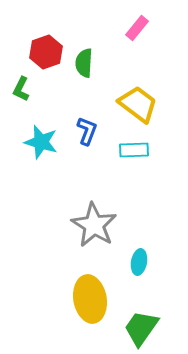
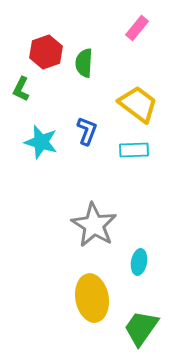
yellow ellipse: moved 2 px right, 1 px up
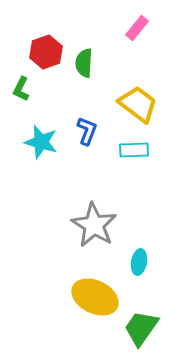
yellow ellipse: moved 3 px right, 1 px up; rotated 54 degrees counterclockwise
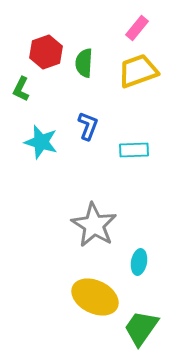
yellow trapezoid: moved 33 px up; rotated 57 degrees counterclockwise
blue L-shape: moved 1 px right, 5 px up
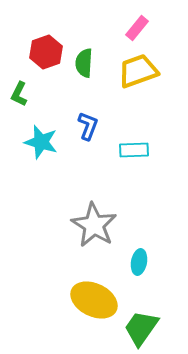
green L-shape: moved 2 px left, 5 px down
yellow ellipse: moved 1 px left, 3 px down
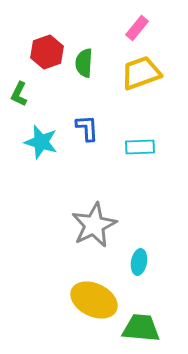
red hexagon: moved 1 px right
yellow trapezoid: moved 3 px right, 2 px down
blue L-shape: moved 1 px left, 2 px down; rotated 24 degrees counterclockwise
cyan rectangle: moved 6 px right, 3 px up
gray star: rotated 15 degrees clockwise
green trapezoid: rotated 60 degrees clockwise
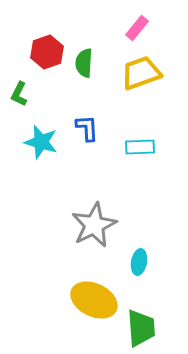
green trapezoid: rotated 81 degrees clockwise
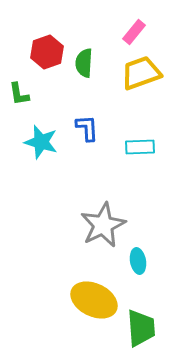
pink rectangle: moved 3 px left, 4 px down
green L-shape: rotated 35 degrees counterclockwise
gray star: moved 9 px right
cyan ellipse: moved 1 px left, 1 px up; rotated 20 degrees counterclockwise
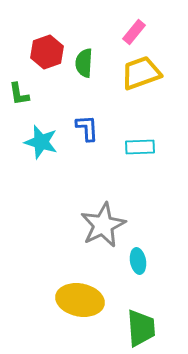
yellow ellipse: moved 14 px left; rotated 15 degrees counterclockwise
